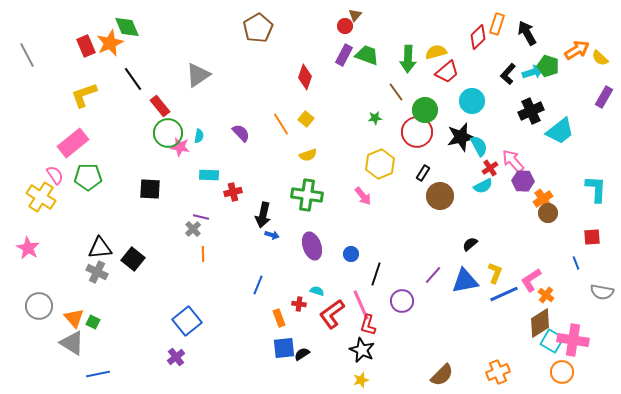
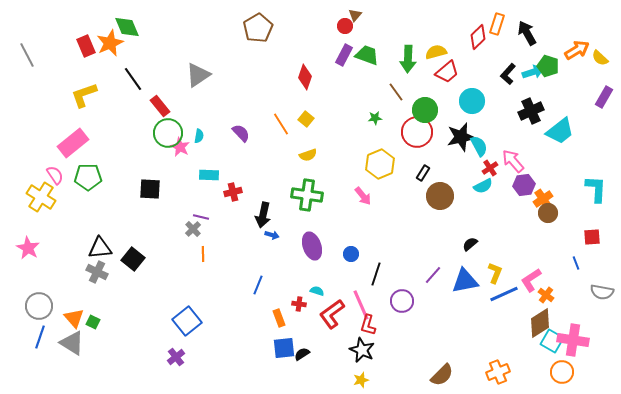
pink star at (180, 147): rotated 18 degrees clockwise
purple hexagon at (523, 181): moved 1 px right, 4 px down; rotated 10 degrees counterclockwise
blue line at (98, 374): moved 58 px left, 37 px up; rotated 60 degrees counterclockwise
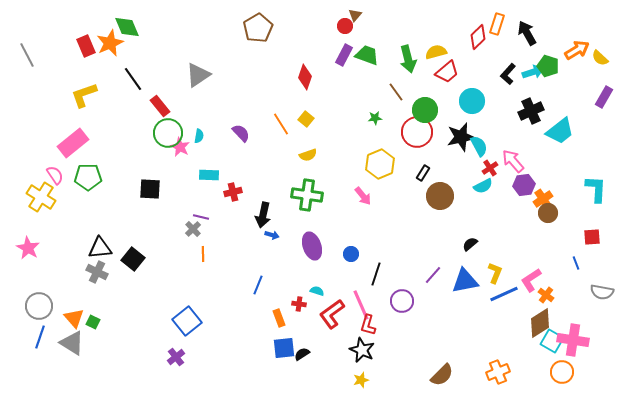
green arrow at (408, 59): rotated 16 degrees counterclockwise
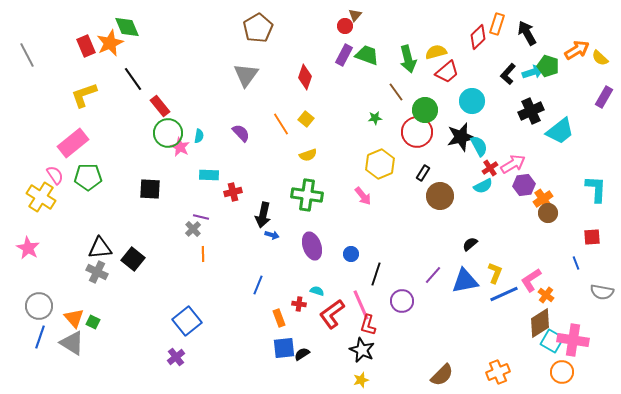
gray triangle at (198, 75): moved 48 px right; rotated 20 degrees counterclockwise
pink arrow at (513, 161): moved 3 px down; rotated 100 degrees clockwise
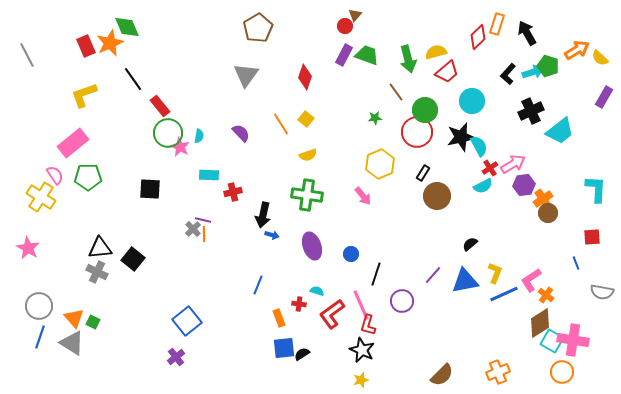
brown circle at (440, 196): moved 3 px left
purple line at (201, 217): moved 2 px right, 3 px down
orange line at (203, 254): moved 1 px right, 20 px up
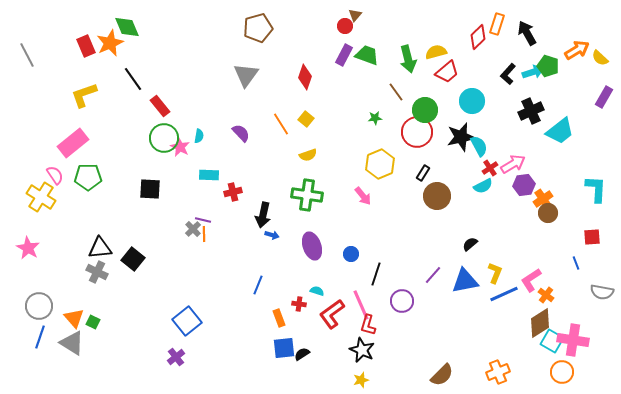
brown pentagon at (258, 28): rotated 16 degrees clockwise
green circle at (168, 133): moved 4 px left, 5 px down
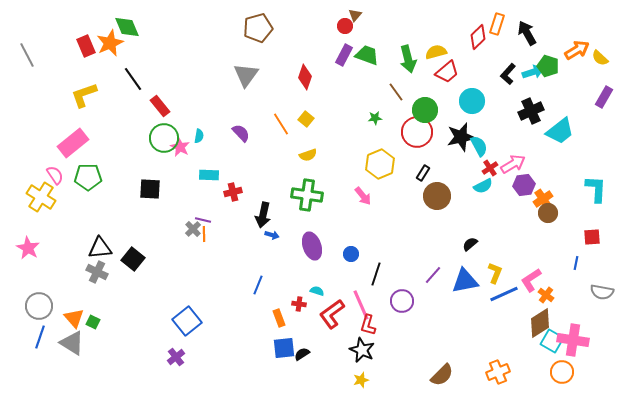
blue line at (576, 263): rotated 32 degrees clockwise
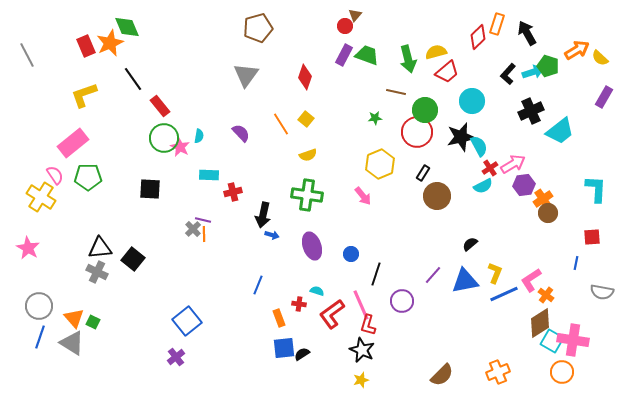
brown line at (396, 92): rotated 42 degrees counterclockwise
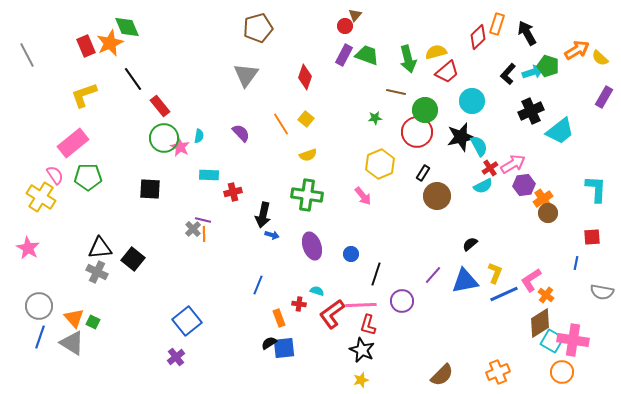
pink line at (361, 305): rotated 68 degrees counterclockwise
black semicircle at (302, 354): moved 33 px left, 11 px up
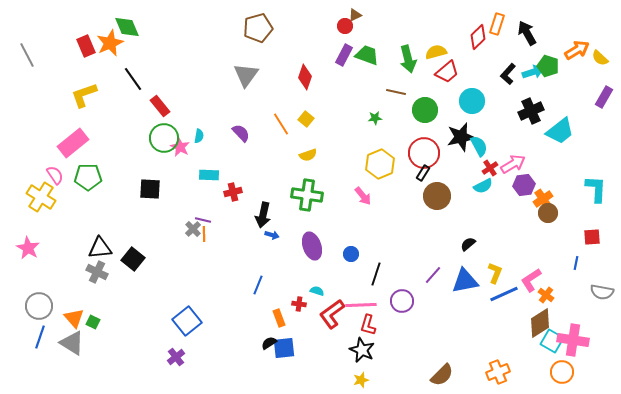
brown triangle at (355, 15): rotated 24 degrees clockwise
red circle at (417, 132): moved 7 px right, 21 px down
black semicircle at (470, 244): moved 2 px left
